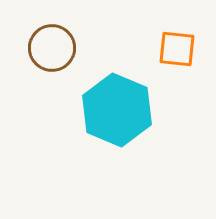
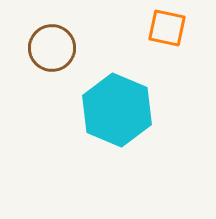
orange square: moved 10 px left, 21 px up; rotated 6 degrees clockwise
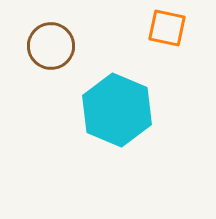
brown circle: moved 1 px left, 2 px up
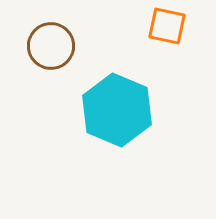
orange square: moved 2 px up
